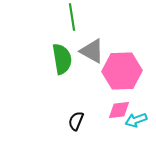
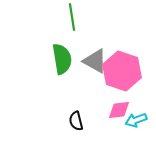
gray triangle: moved 3 px right, 10 px down
pink hexagon: rotated 21 degrees clockwise
black semicircle: rotated 36 degrees counterclockwise
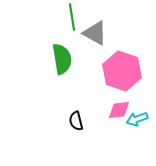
gray triangle: moved 28 px up
cyan arrow: moved 1 px right, 1 px up
